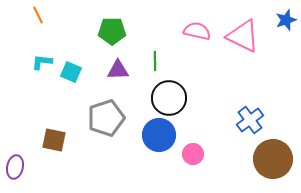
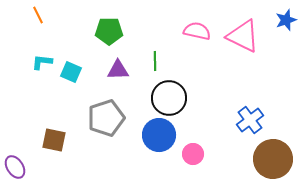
green pentagon: moved 3 px left
purple ellipse: rotated 45 degrees counterclockwise
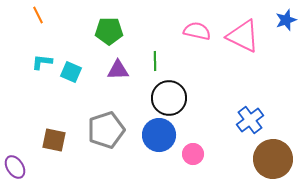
gray pentagon: moved 12 px down
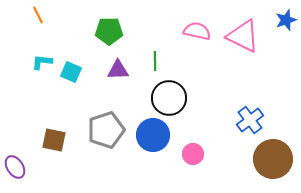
blue circle: moved 6 px left
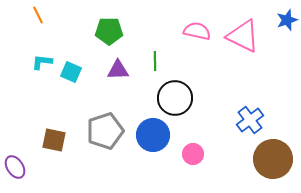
blue star: moved 1 px right
black circle: moved 6 px right
gray pentagon: moved 1 px left, 1 px down
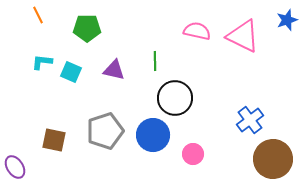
green pentagon: moved 22 px left, 3 px up
purple triangle: moved 4 px left; rotated 15 degrees clockwise
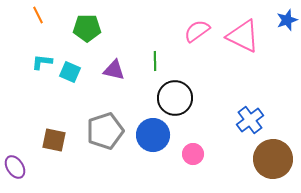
pink semicircle: rotated 48 degrees counterclockwise
cyan square: moved 1 px left
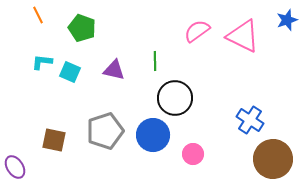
green pentagon: moved 5 px left; rotated 20 degrees clockwise
blue cross: rotated 20 degrees counterclockwise
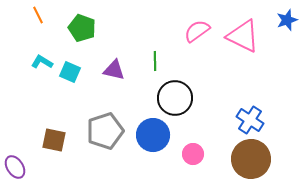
cyan L-shape: rotated 25 degrees clockwise
brown circle: moved 22 px left
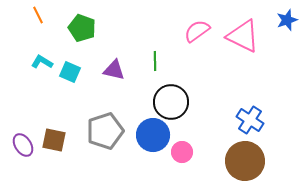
black circle: moved 4 px left, 4 px down
pink circle: moved 11 px left, 2 px up
brown circle: moved 6 px left, 2 px down
purple ellipse: moved 8 px right, 22 px up
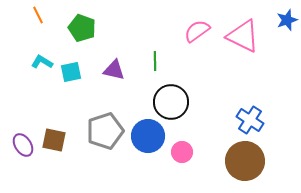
cyan square: moved 1 px right; rotated 35 degrees counterclockwise
blue circle: moved 5 px left, 1 px down
